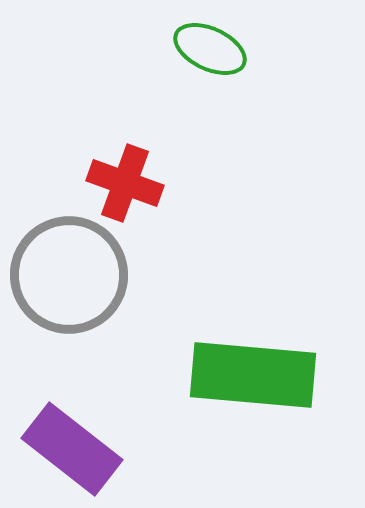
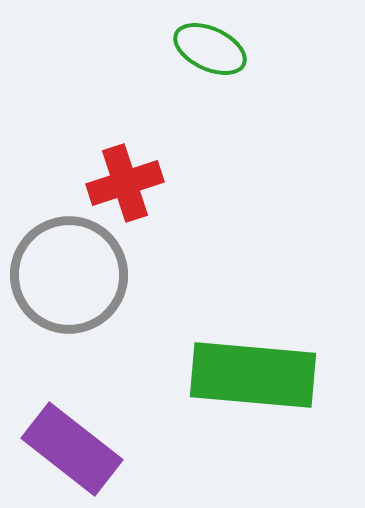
red cross: rotated 38 degrees counterclockwise
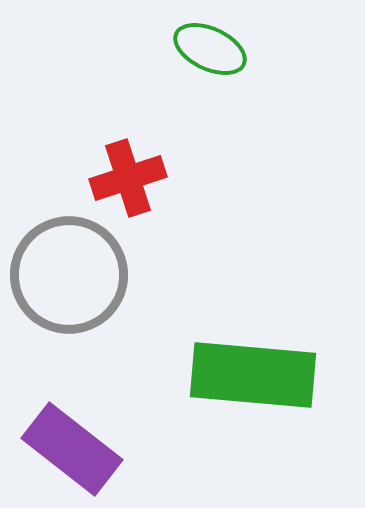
red cross: moved 3 px right, 5 px up
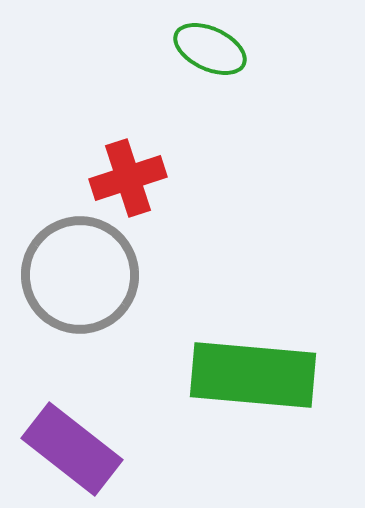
gray circle: moved 11 px right
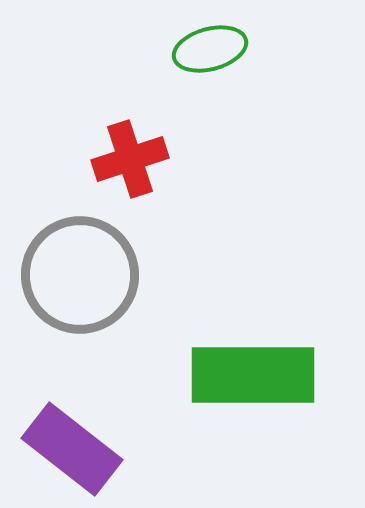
green ellipse: rotated 40 degrees counterclockwise
red cross: moved 2 px right, 19 px up
green rectangle: rotated 5 degrees counterclockwise
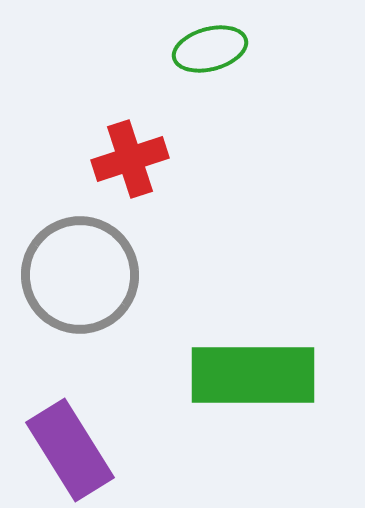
purple rectangle: moved 2 px left, 1 px down; rotated 20 degrees clockwise
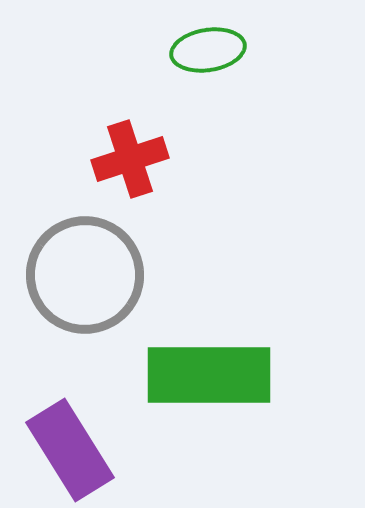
green ellipse: moved 2 px left, 1 px down; rotated 6 degrees clockwise
gray circle: moved 5 px right
green rectangle: moved 44 px left
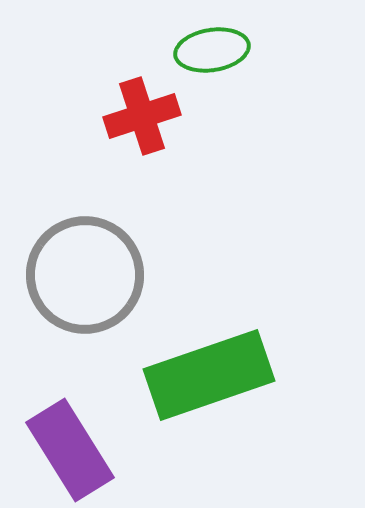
green ellipse: moved 4 px right
red cross: moved 12 px right, 43 px up
green rectangle: rotated 19 degrees counterclockwise
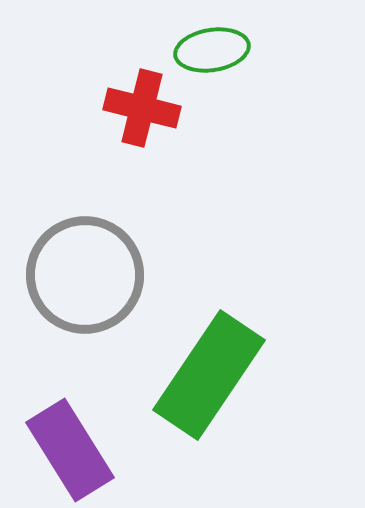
red cross: moved 8 px up; rotated 32 degrees clockwise
green rectangle: rotated 37 degrees counterclockwise
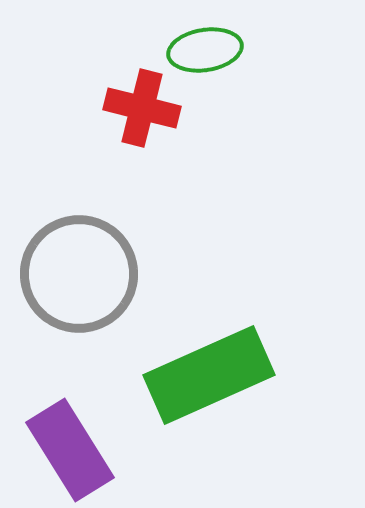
green ellipse: moved 7 px left
gray circle: moved 6 px left, 1 px up
green rectangle: rotated 32 degrees clockwise
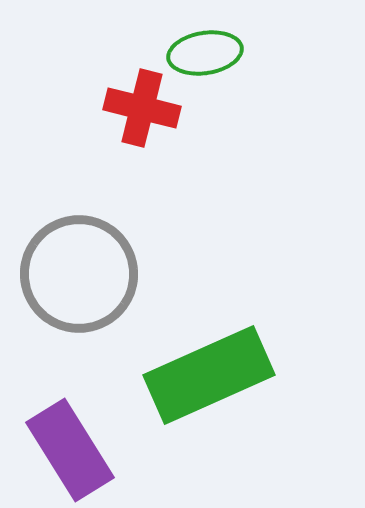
green ellipse: moved 3 px down
